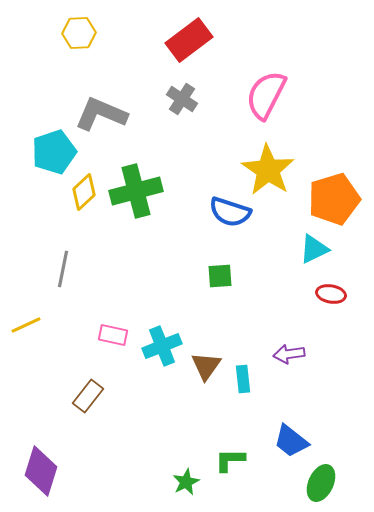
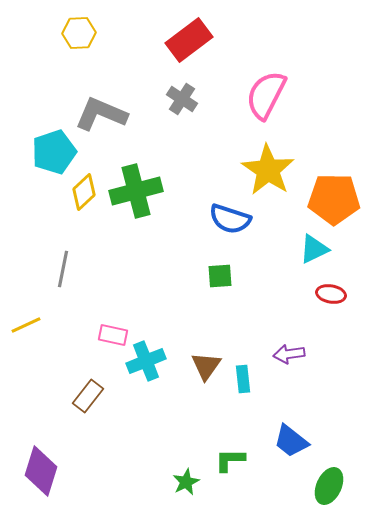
orange pentagon: rotated 18 degrees clockwise
blue semicircle: moved 7 px down
cyan cross: moved 16 px left, 15 px down
green ellipse: moved 8 px right, 3 px down
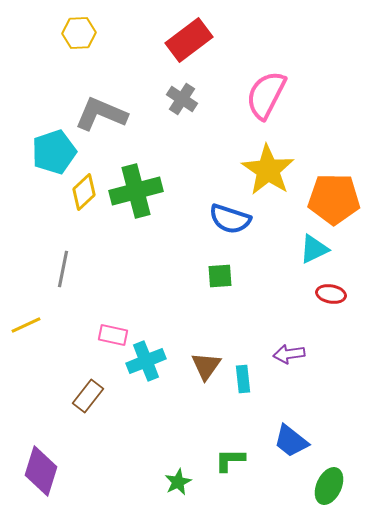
green star: moved 8 px left
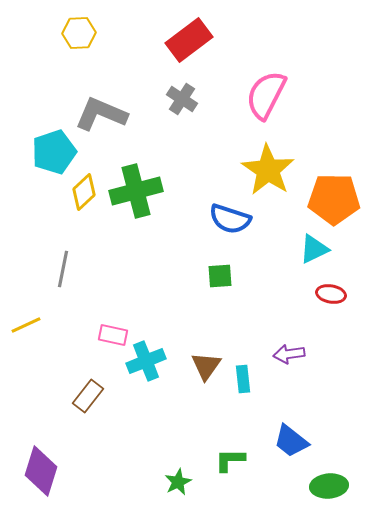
green ellipse: rotated 60 degrees clockwise
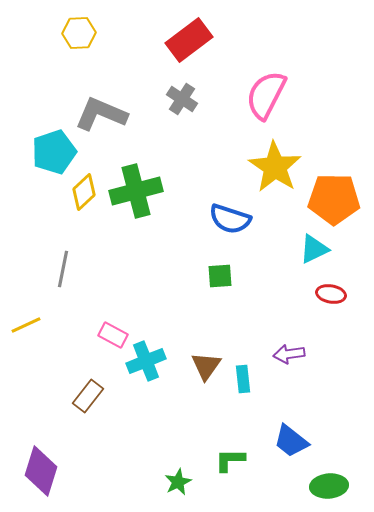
yellow star: moved 7 px right, 3 px up
pink rectangle: rotated 16 degrees clockwise
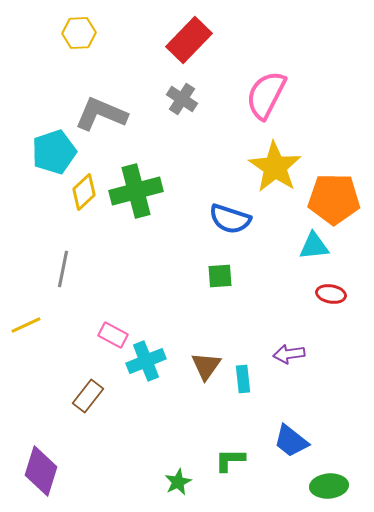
red rectangle: rotated 9 degrees counterclockwise
cyan triangle: moved 3 px up; rotated 20 degrees clockwise
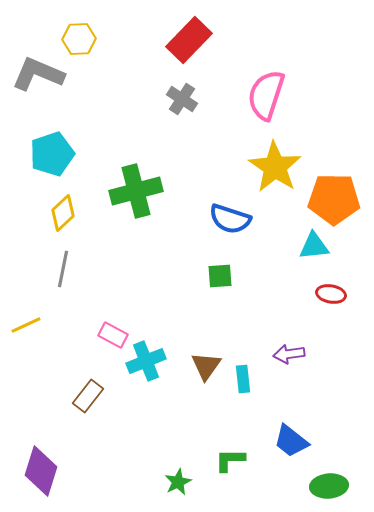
yellow hexagon: moved 6 px down
pink semicircle: rotated 9 degrees counterclockwise
gray L-shape: moved 63 px left, 40 px up
cyan pentagon: moved 2 px left, 2 px down
yellow diamond: moved 21 px left, 21 px down
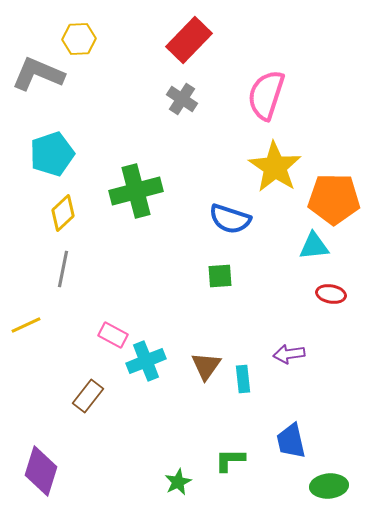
blue trapezoid: rotated 39 degrees clockwise
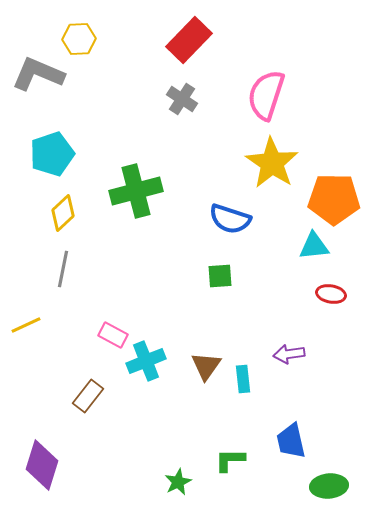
yellow star: moved 3 px left, 4 px up
purple diamond: moved 1 px right, 6 px up
